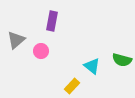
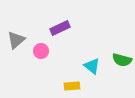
purple rectangle: moved 8 px right, 7 px down; rotated 54 degrees clockwise
yellow rectangle: rotated 42 degrees clockwise
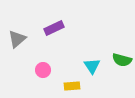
purple rectangle: moved 6 px left
gray triangle: moved 1 px right, 1 px up
pink circle: moved 2 px right, 19 px down
cyan triangle: rotated 18 degrees clockwise
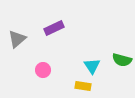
yellow rectangle: moved 11 px right; rotated 14 degrees clockwise
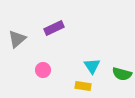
green semicircle: moved 14 px down
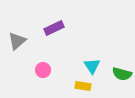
gray triangle: moved 2 px down
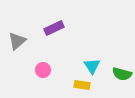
yellow rectangle: moved 1 px left, 1 px up
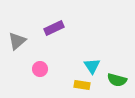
pink circle: moved 3 px left, 1 px up
green semicircle: moved 5 px left, 6 px down
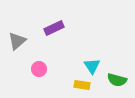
pink circle: moved 1 px left
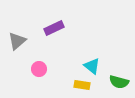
cyan triangle: rotated 18 degrees counterclockwise
green semicircle: moved 2 px right, 2 px down
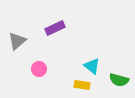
purple rectangle: moved 1 px right
green semicircle: moved 2 px up
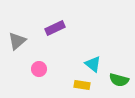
cyan triangle: moved 1 px right, 2 px up
